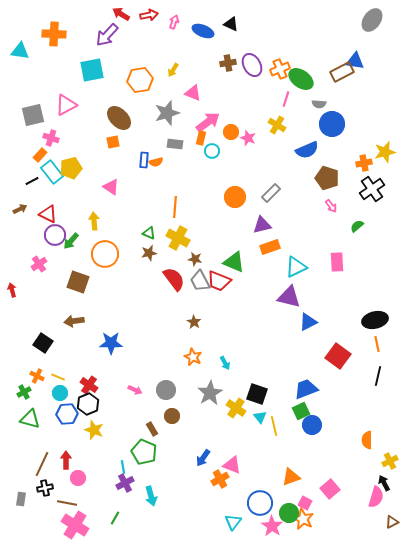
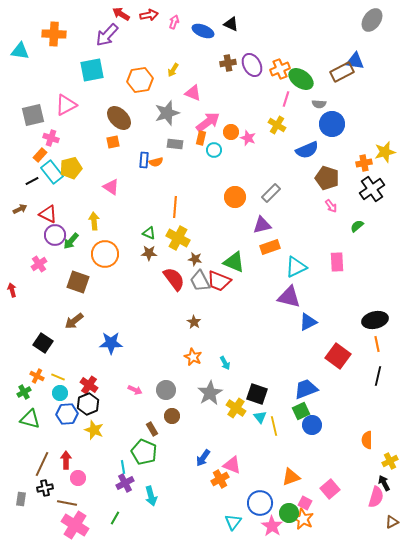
cyan circle at (212, 151): moved 2 px right, 1 px up
brown star at (149, 253): rotated 14 degrees clockwise
brown arrow at (74, 321): rotated 30 degrees counterclockwise
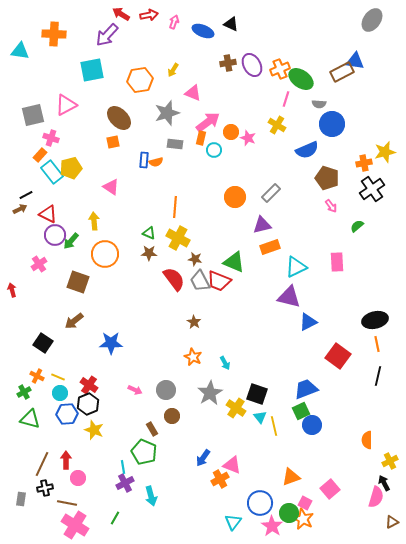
black line at (32, 181): moved 6 px left, 14 px down
